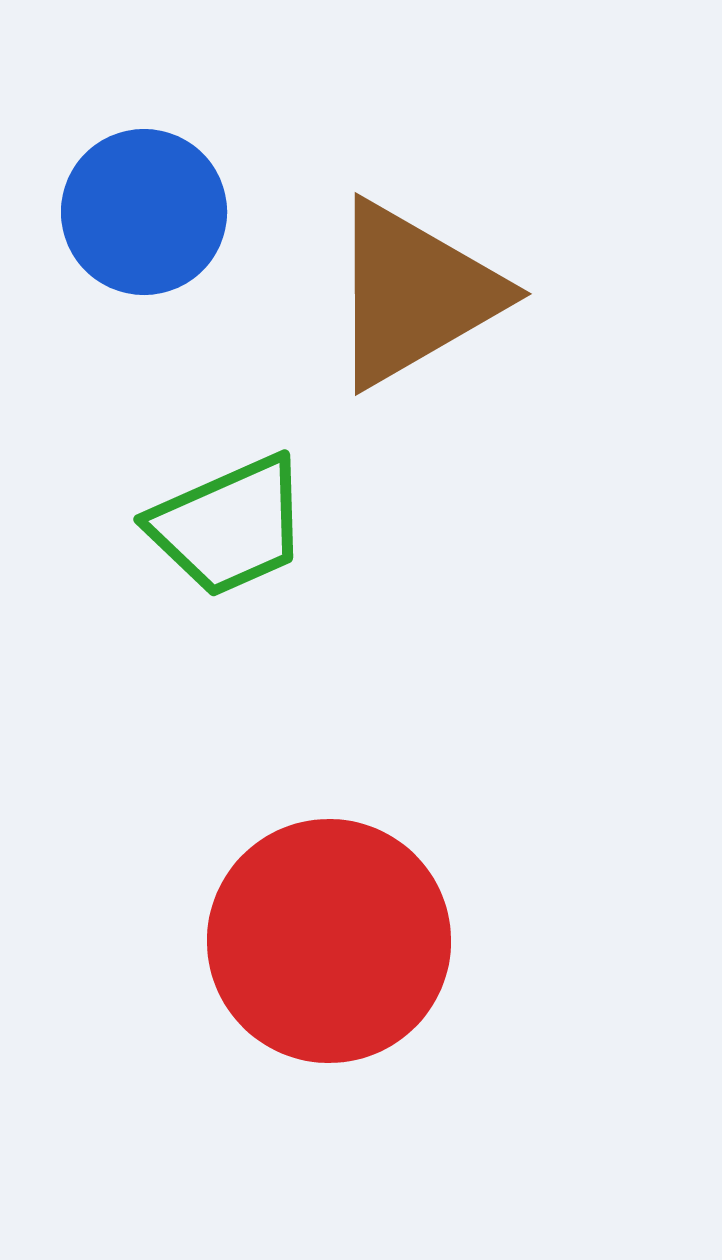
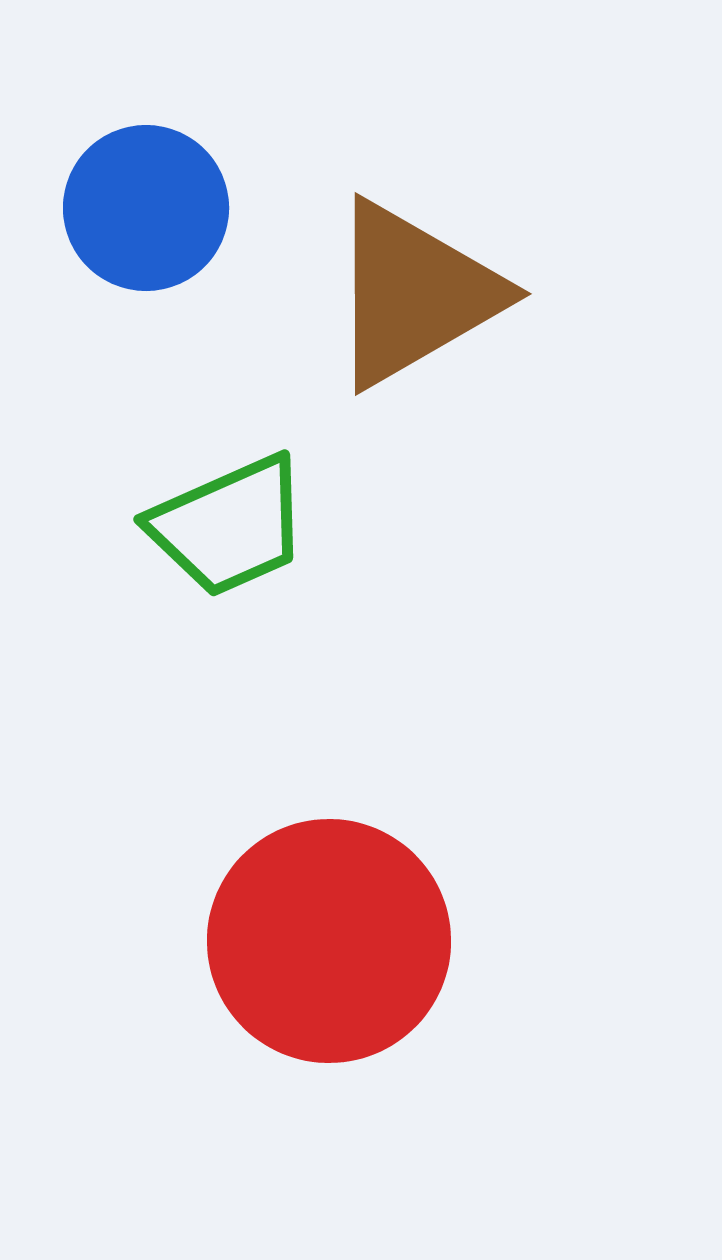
blue circle: moved 2 px right, 4 px up
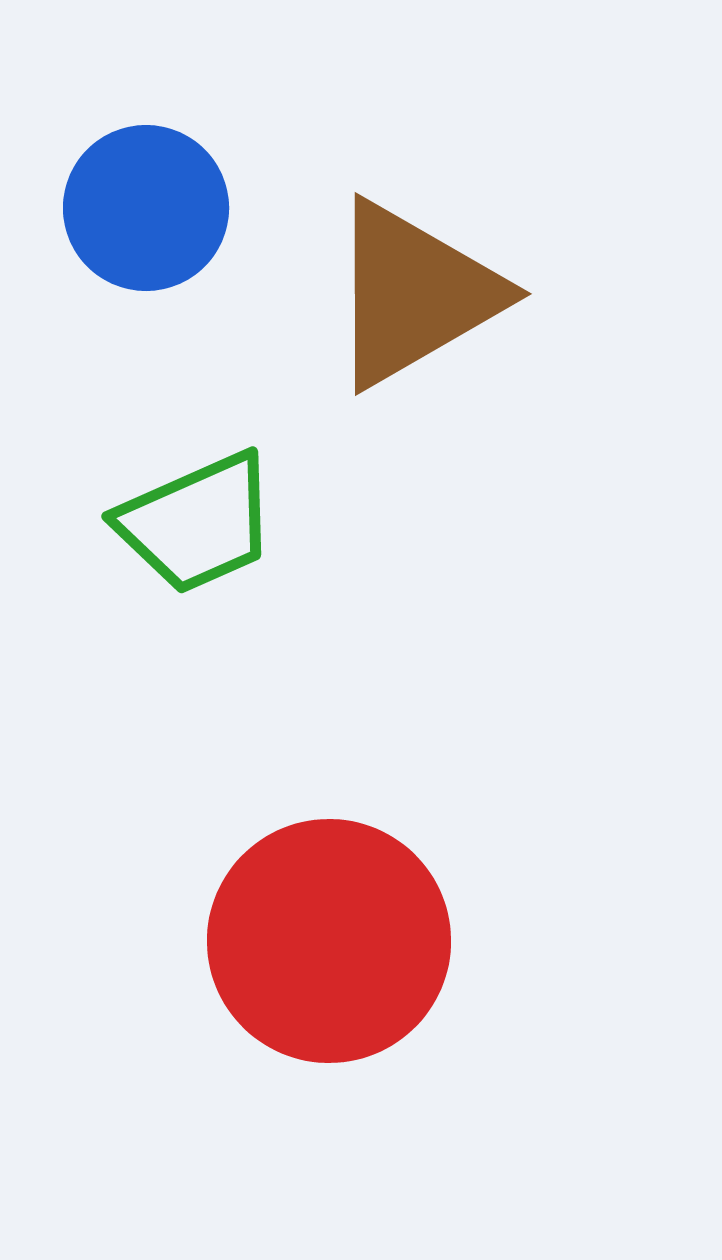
green trapezoid: moved 32 px left, 3 px up
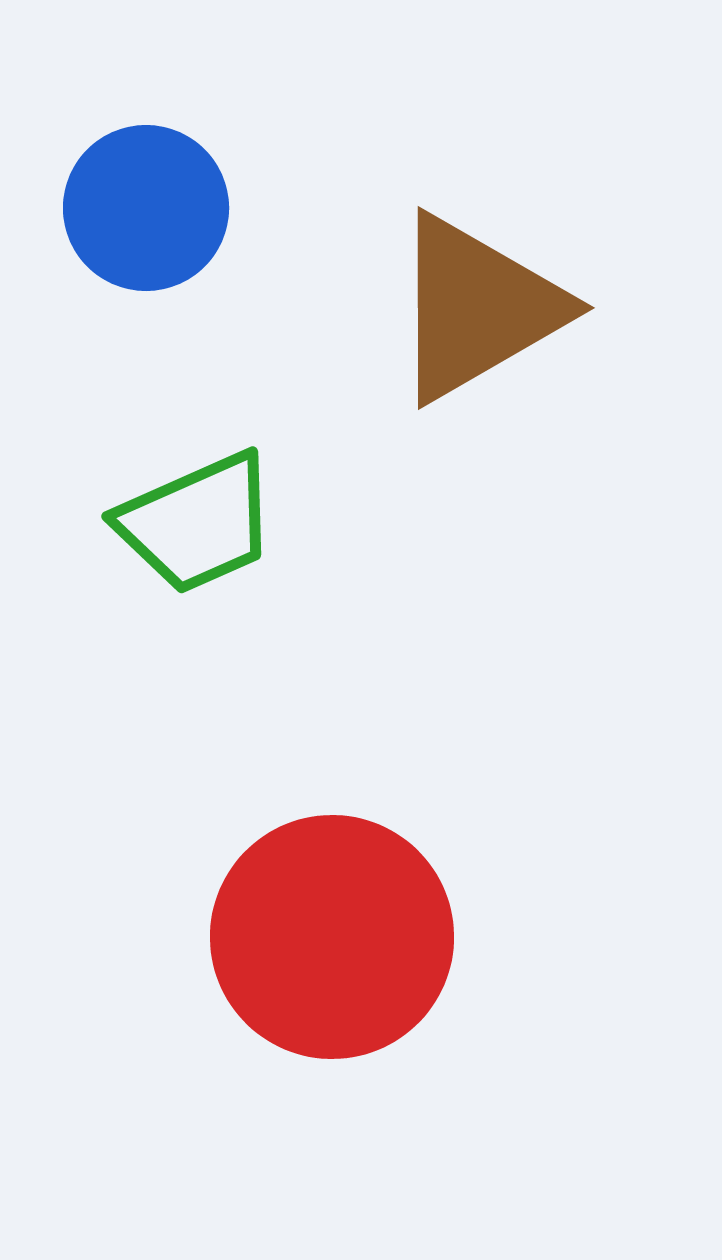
brown triangle: moved 63 px right, 14 px down
red circle: moved 3 px right, 4 px up
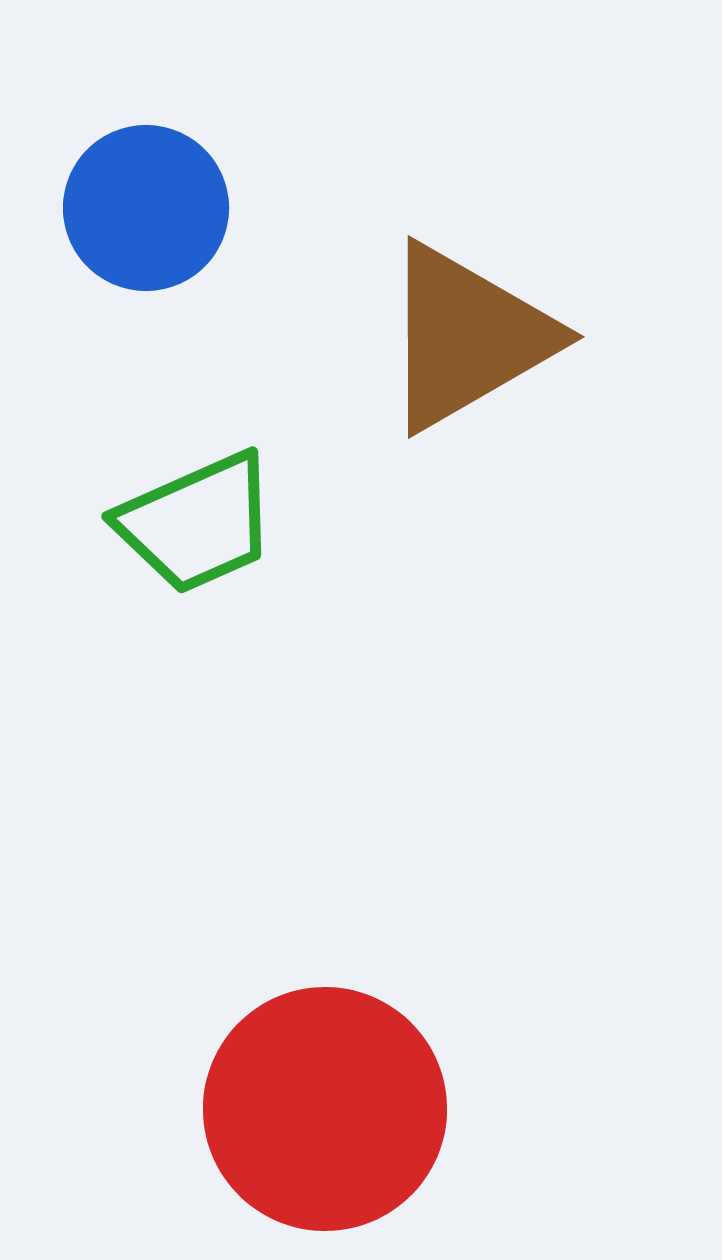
brown triangle: moved 10 px left, 29 px down
red circle: moved 7 px left, 172 px down
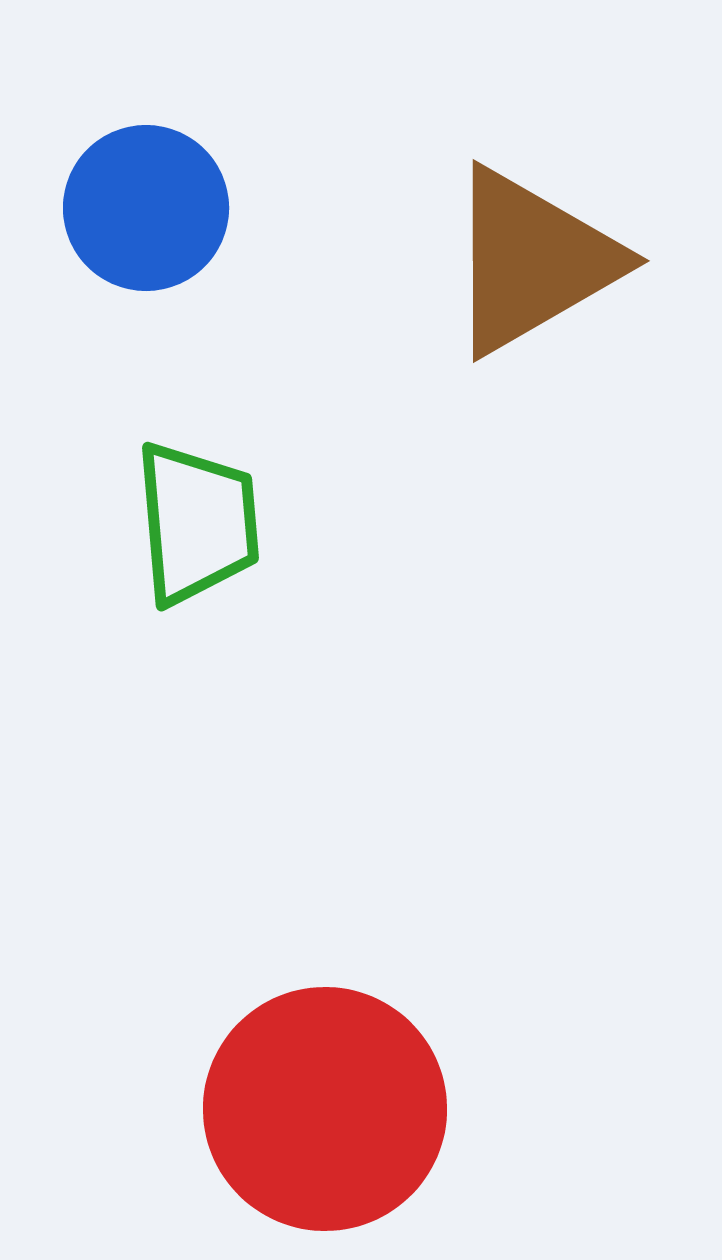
brown triangle: moved 65 px right, 76 px up
green trapezoid: rotated 71 degrees counterclockwise
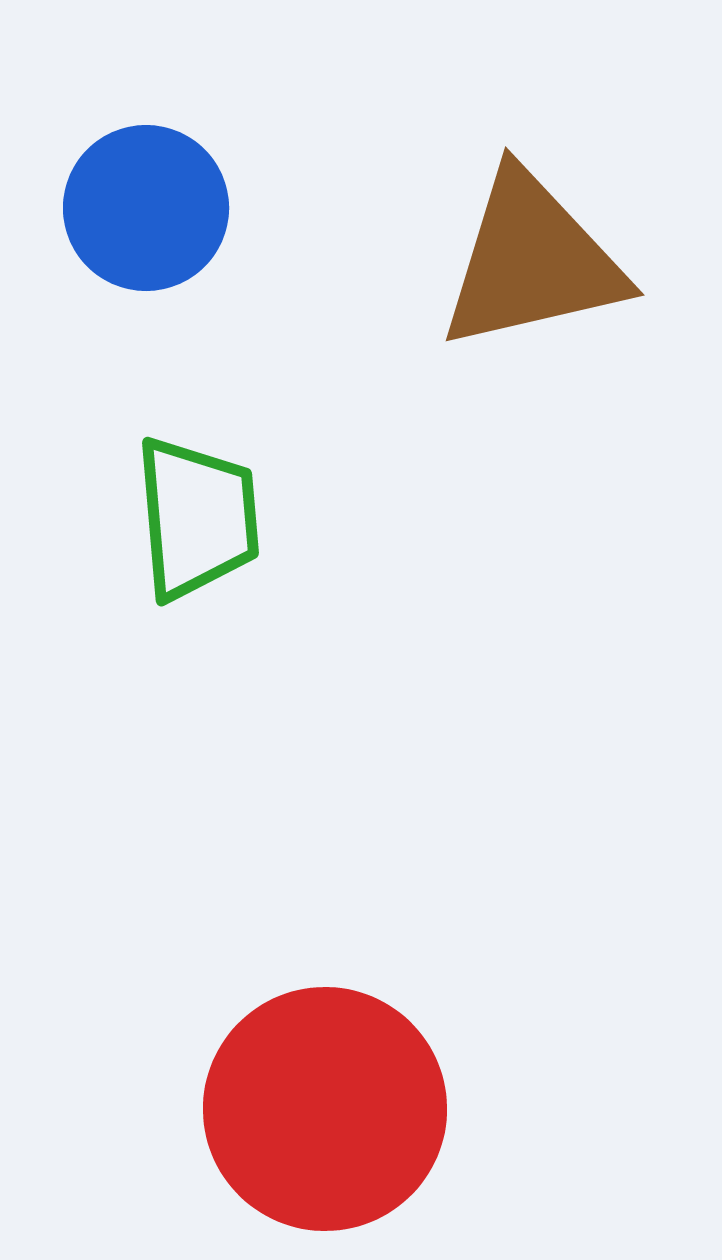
brown triangle: rotated 17 degrees clockwise
green trapezoid: moved 5 px up
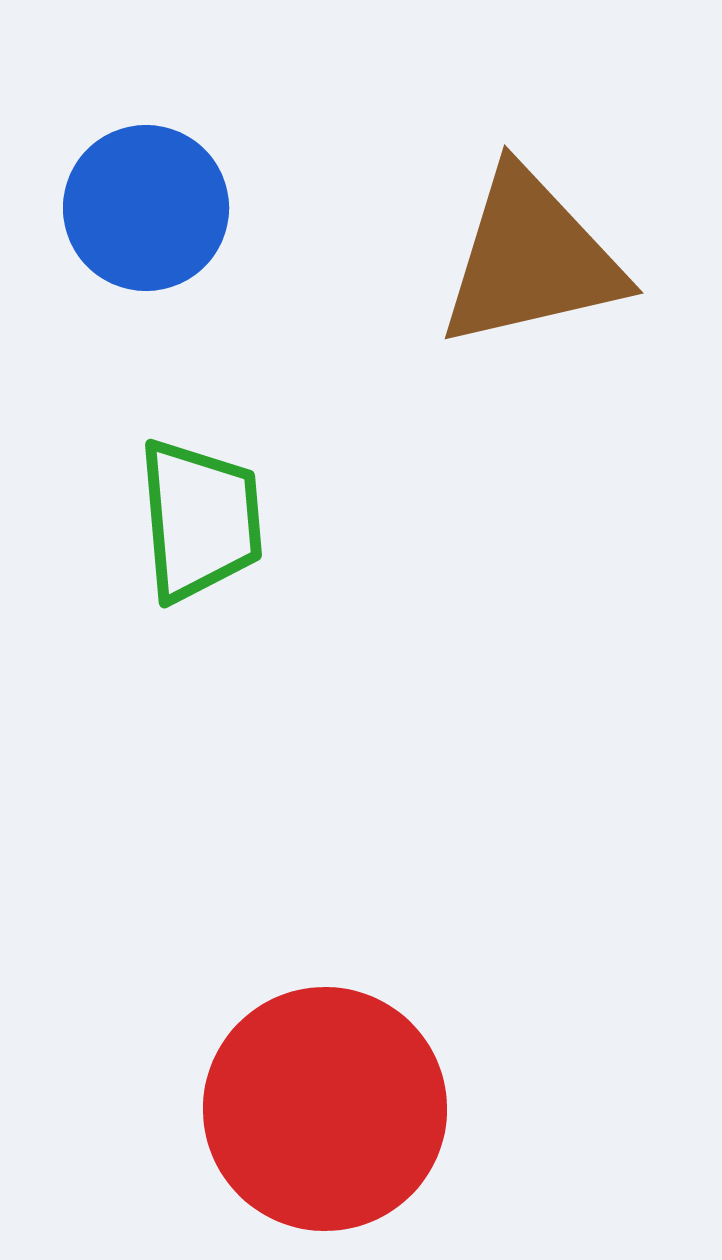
brown triangle: moved 1 px left, 2 px up
green trapezoid: moved 3 px right, 2 px down
